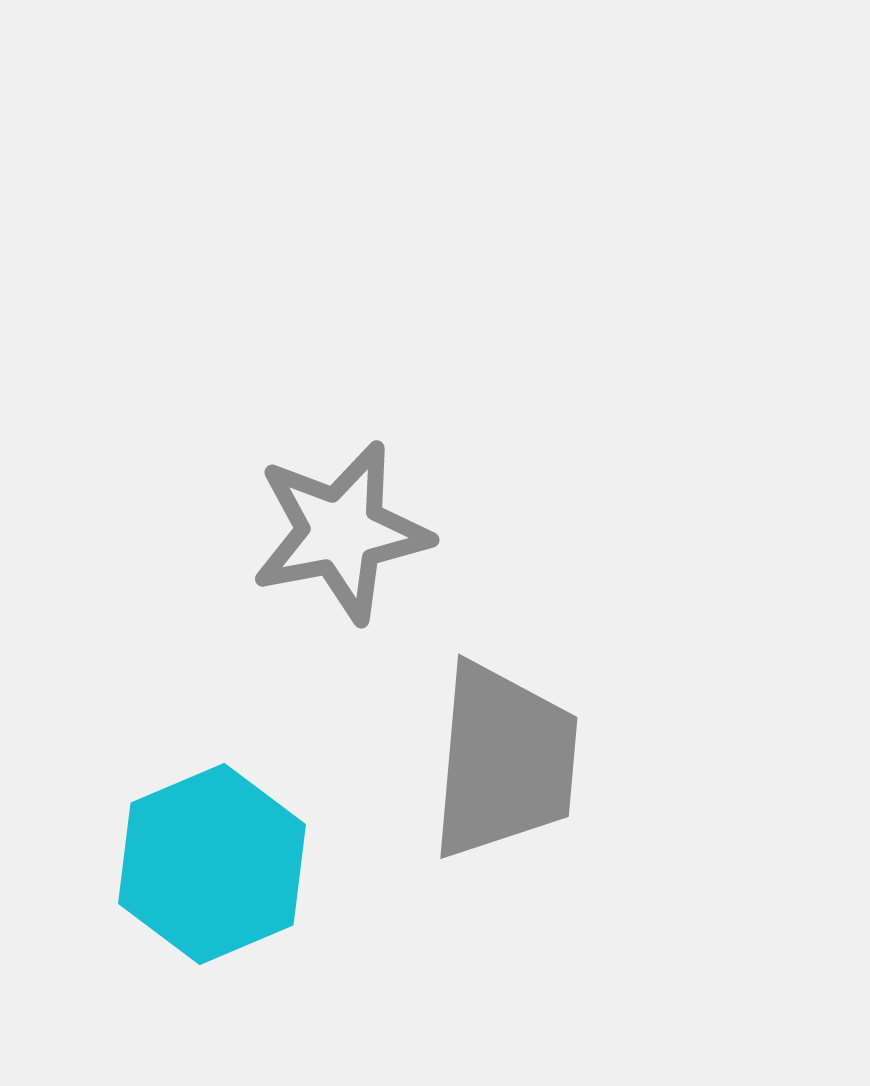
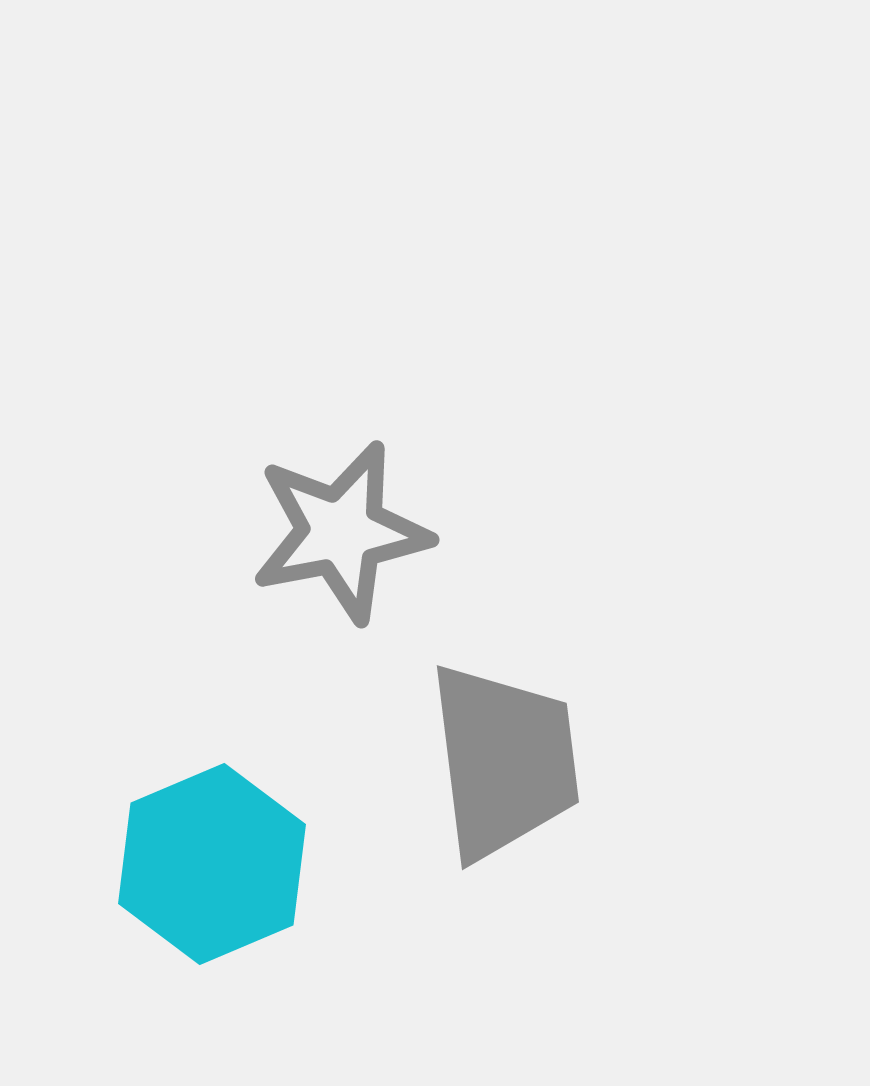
gray trapezoid: rotated 12 degrees counterclockwise
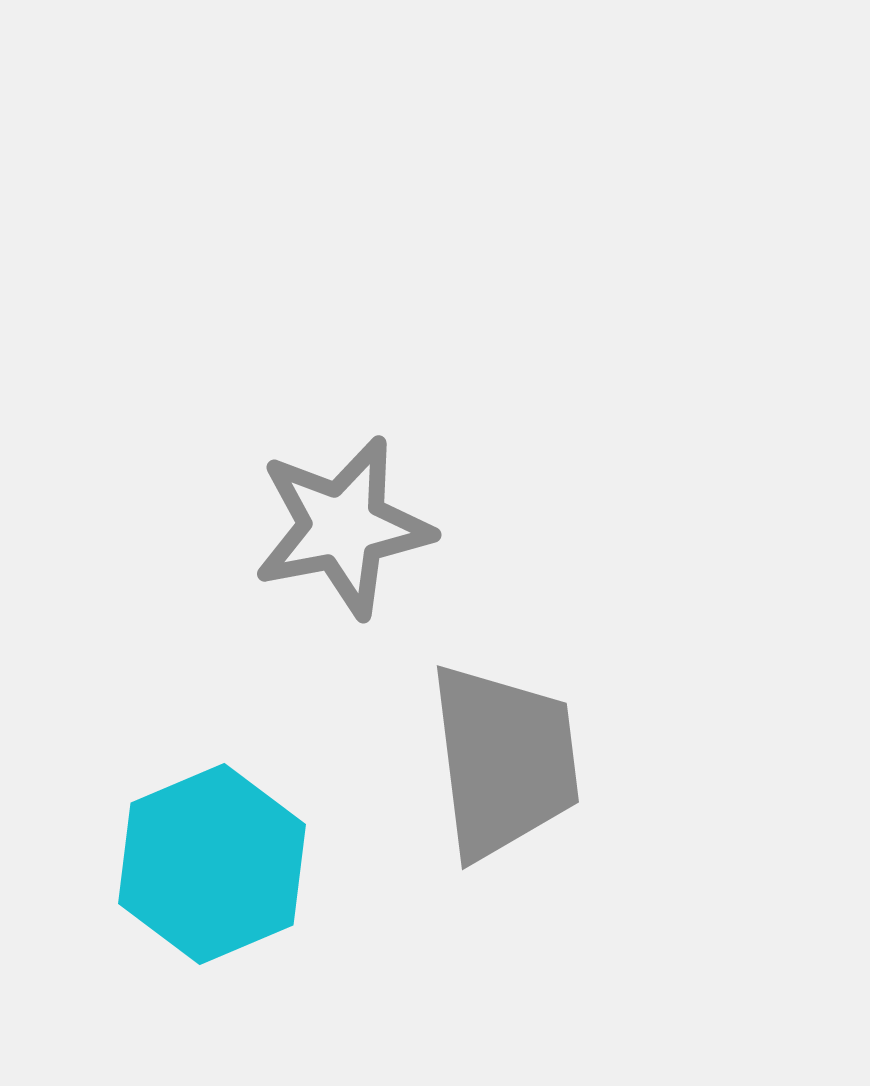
gray star: moved 2 px right, 5 px up
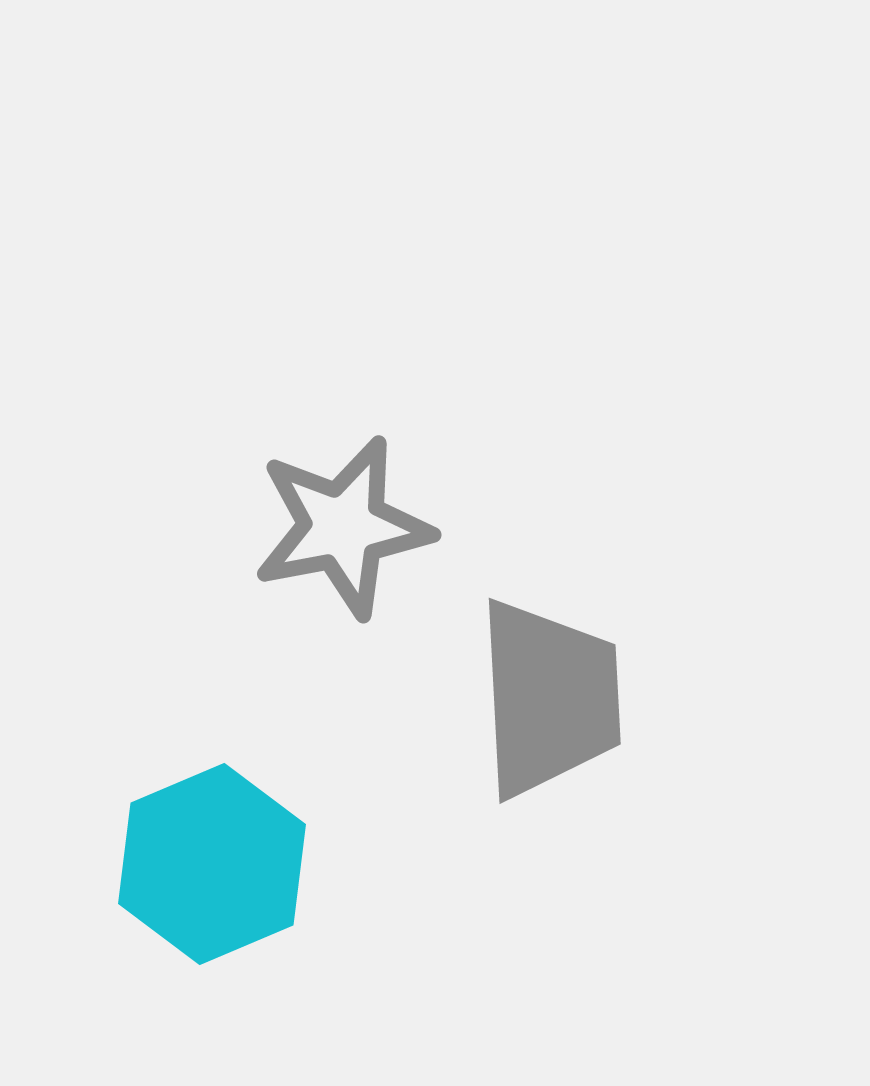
gray trapezoid: moved 45 px right, 63 px up; rotated 4 degrees clockwise
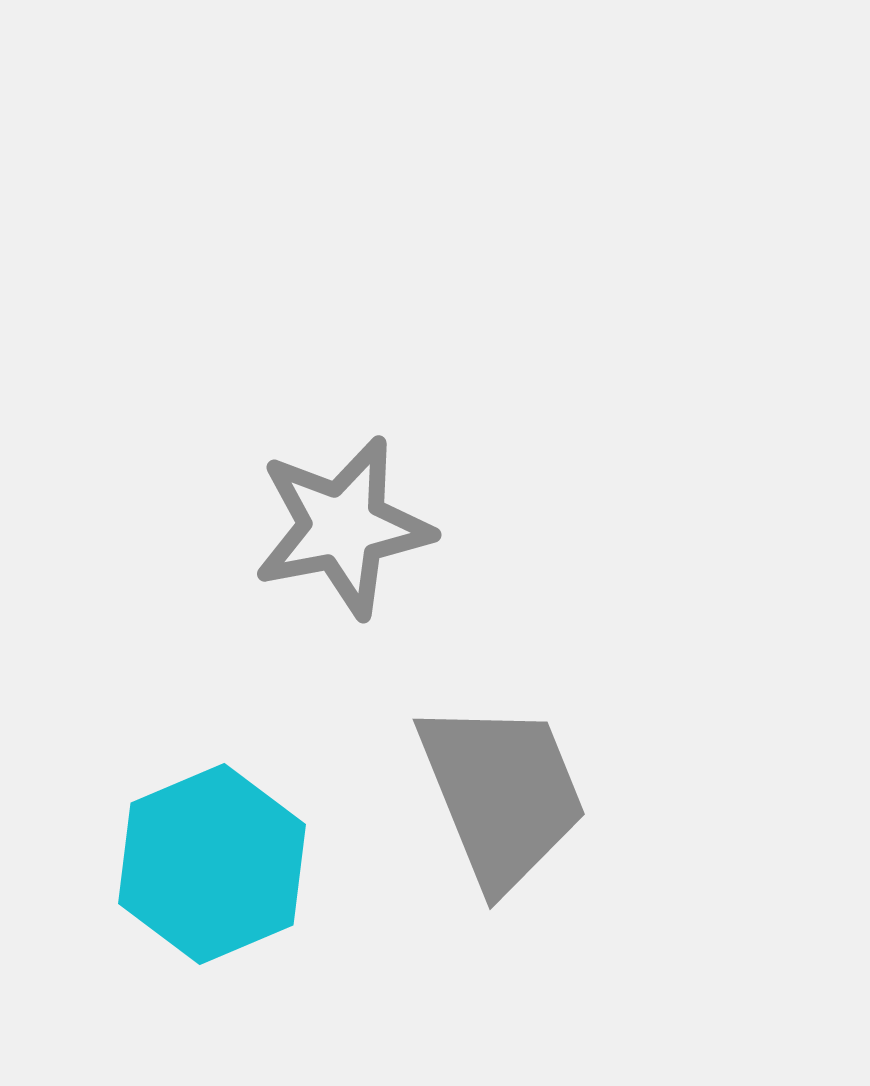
gray trapezoid: moved 47 px left, 96 px down; rotated 19 degrees counterclockwise
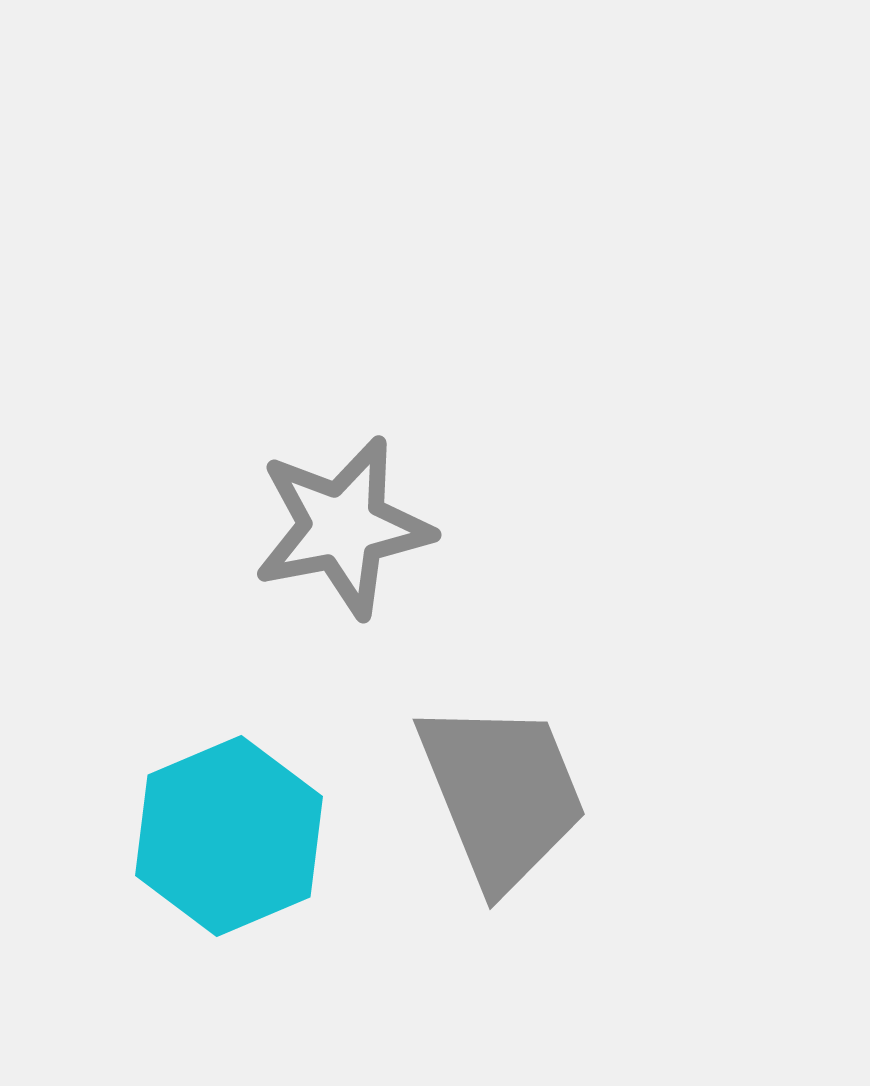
cyan hexagon: moved 17 px right, 28 px up
